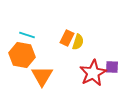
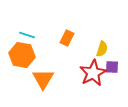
yellow semicircle: moved 24 px right, 7 px down
orange triangle: moved 1 px right, 3 px down
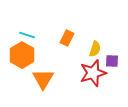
yellow semicircle: moved 7 px left
orange hexagon: rotated 20 degrees clockwise
purple square: moved 6 px up
red star: rotated 12 degrees clockwise
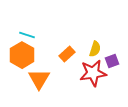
orange rectangle: moved 16 px down; rotated 21 degrees clockwise
purple square: rotated 24 degrees counterclockwise
red star: rotated 8 degrees clockwise
orange triangle: moved 4 px left
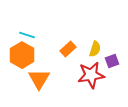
orange rectangle: moved 1 px right, 5 px up
red star: moved 2 px left, 2 px down
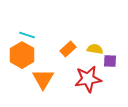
yellow semicircle: rotated 98 degrees counterclockwise
purple square: moved 2 px left; rotated 24 degrees clockwise
red star: moved 3 px left, 4 px down
orange triangle: moved 4 px right
